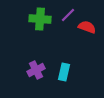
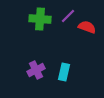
purple line: moved 1 px down
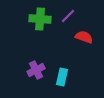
red semicircle: moved 3 px left, 10 px down
cyan rectangle: moved 2 px left, 5 px down
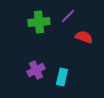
green cross: moved 1 px left, 3 px down; rotated 10 degrees counterclockwise
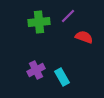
cyan rectangle: rotated 42 degrees counterclockwise
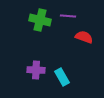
purple line: rotated 49 degrees clockwise
green cross: moved 1 px right, 2 px up; rotated 20 degrees clockwise
purple cross: rotated 30 degrees clockwise
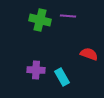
red semicircle: moved 5 px right, 17 px down
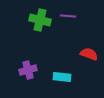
purple cross: moved 8 px left; rotated 18 degrees counterclockwise
cyan rectangle: rotated 54 degrees counterclockwise
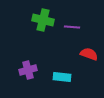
purple line: moved 4 px right, 11 px down
green cross: moved 3 px right
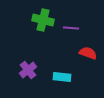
purple line: moved 1 px left, 1 px down
red semicircle: moved 1 px left, 1 px up
purple cross: rotated 24 degrees counterclockwise
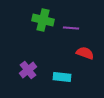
red semicircle: moved 3 px left
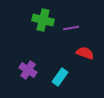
purple line: rotated 14 degrees counterclockwise
purple cross: rotated 18 degrees counterclockwise
cyan rectangle: moved 2 px left; rotated 60 degrees counterclockwise
